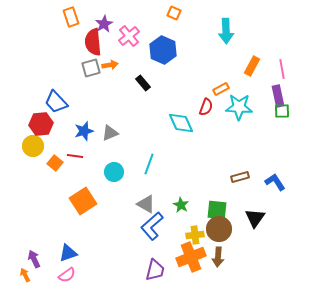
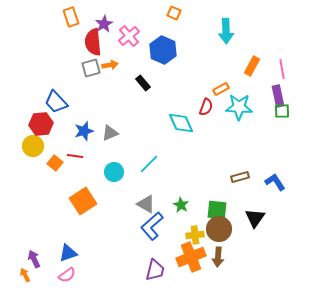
cyan line at (149, 164): rotated 25 degrees clockwise
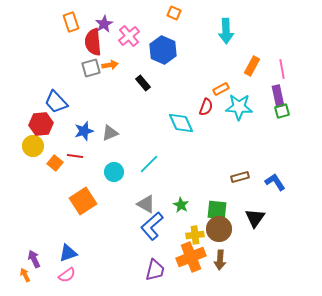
orange rectangle at (71, 17): moved 5 px down
green square at (282, 111): rotated 14 degrees counterclockwise
brown arrow at (218, 257): moved 2 px right, 3 px down
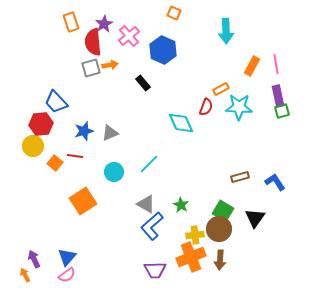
pink line at (282, 69): moved 6 px left, 5 px up
green square at (217, 210): moved 6 px right, 1 px down; rotated 25 degrees clockwise
blue triangle at (68, 253): moved 1 px left, 4 px down; rotated 30 degrees counterclockwise
purple trapezoid at (155, 270): rotated 75 degrees clockwise
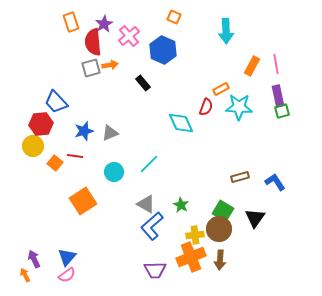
orange square at (174, 13): moved 4 px down
